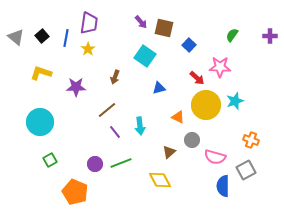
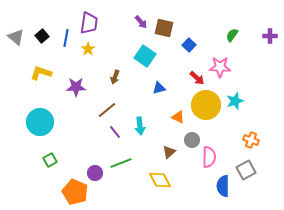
pink semicircle: moved 6 px left; rotated 105 degrees counterclockwise
purple circle: moved 9 px down
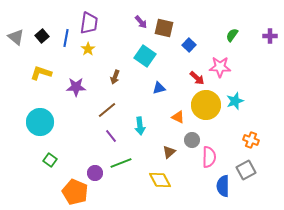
purple line: moved 4 px left, 4 px down
green square: rotated 24 degrees counterclockwise
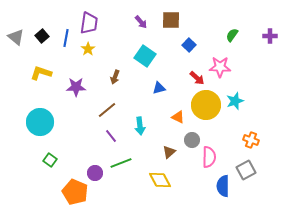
brown square: moved 7 px right, 8 px up; rotated 12 degrees counterclockwise
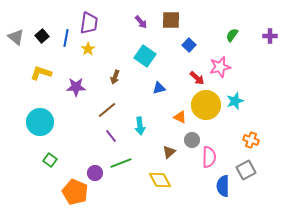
pink star: rotated 15 degrees counterclockwise
orange triangle: moved 2 px right
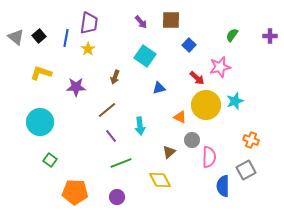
black square: moved 3 px left
purple circle: moved 22 px right, 24 px down
orange pentagon: rotated 20 degrees counterclockwise
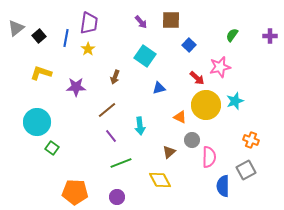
gray triangle: moved 9 px up; rotated 42 degrees clockwise
cyan circle: moved 3 px left
green square: moved 2 px right, 12 px up
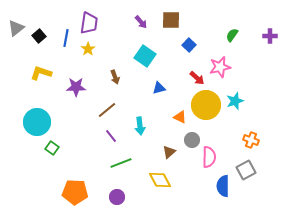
brown arrow: rotated 40 degrees counterclockwise
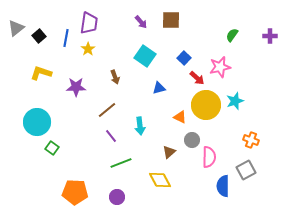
blue square: moved 5 px left, 13 px down
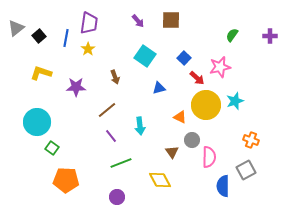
purple arrow: moved 3 px left, 1 px up
brown triangle: moved 3 px right; rotated 24 degrees counterclockwise
orange pentagon: moved 9 px left, 12 px up
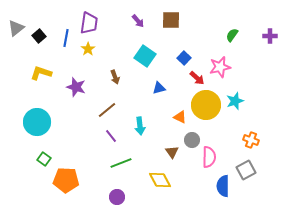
purple star: rotated 18 degrees clockwise
green square: moved 8 px left, 11 px down
